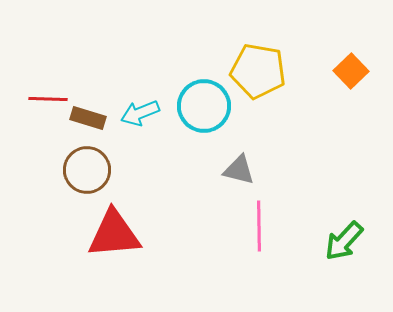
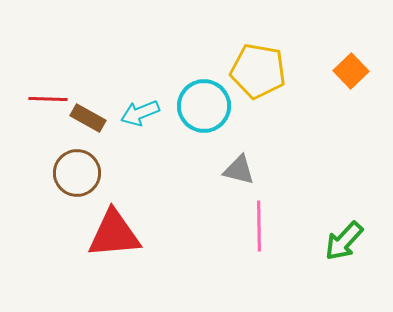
brown rectangle: rotated 12 degrees clockwise
brown circle: moved 10 px left, 3 px down
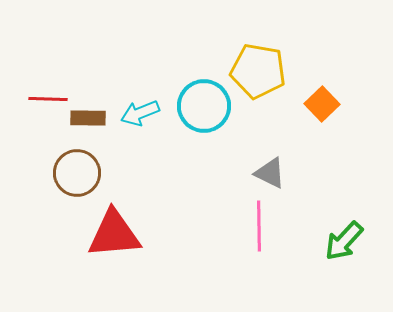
orange square: moved 29 px left, 33 px down
brown rectangle: rotated 28 degrees counterclockwise
gray triangle: moved 31 px right, 3 px down; rotated 12 degrees clockwise
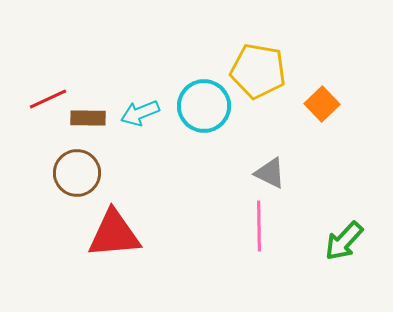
red line: rotated 27 degrees counterclockwise
